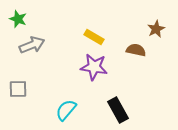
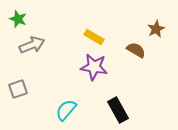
brown semicircle: rotated 18 degrees clockwise
gray square: rotated 18 degrees counterclockwise
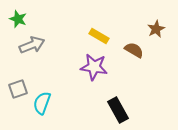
yellow rectangle: moved 5 px right, 1 px up
brown semicircle: moved 2 px left
cyan semicircle: moved 24 px left, 7 px up; rotated 20 degrees counterclockwise
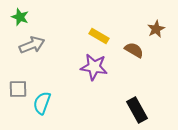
green star: moved 2 px right, 2 px up
gray square: rotated 18 degrees clockwise
black rectangle: moved 19 px right
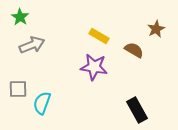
green star: rotated 12 degrees clockwise
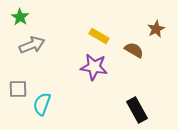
cyan semicircle: moved 1 px down
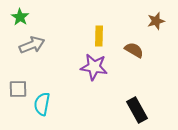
brown star: moved 8 px up; rotated 12 degrees clockwise
yellow rectangle: rotated 60 degrees clockwise
cyan semicircle: rotated 10 degrees counterclockwise
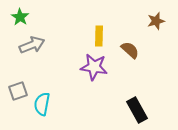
brown semicircle: moved 4 px left; rotated 12 degrees clockwise
gray square: moved 2 px down; rotated 18 degrees counterclockwise
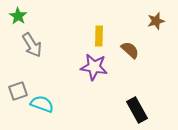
green star: moved 2 px left, 1 px up
gray arrow: rotated 80 degrees clockwise
cyan semicircle: rotated 100 degrees clockwise
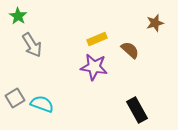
brown star: moved 1 px left, 2 px down
yellow rectangle: moved 2 px left, 3 px down; rotated 66 degrees clockwise
gray square: moved 3 px left, 7 px down; rotated 12 degrees counterclockwise
